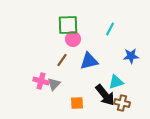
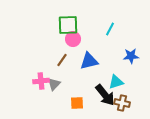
pink cross: rotated 21 degrees counterclockwise
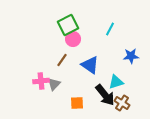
green square: rotated 25 degrees counterclockwise
blue triangle: moved 1 px right, 4 px down; rotated 48 degrees clockwise
brown cross: rotated 21 degrees clockwise
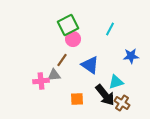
gray triangle: moved 9 px up; rotated 40 degrees clockwise
orange square: moved 4 px up
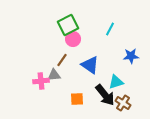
brown cross: moved 1 px right
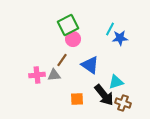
blue star: moved 11 px left, 18 px up
pink cross: moved 4 px left, 6 px up
black arrow: moved 1 px left
brown cross: rotated 14 degrees counterclockwise
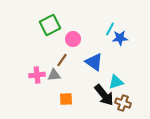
green square: moved 18 px left
blue triangle: moved 4 px right, 3 px up
orange square: moved 11 px left
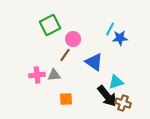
brown line: moved 3 px right, 5 px up
black arrow: moved 3 px right, 1 px down
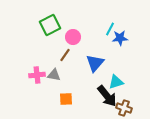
pink circle: moved 2 px up
blue triangle: moved 1 px right, 1 px down; rotated 36 degrees clockwise
gray triangle: rotated 16 degrees clockwise
brown cross: moved 1 px right, 5 px down
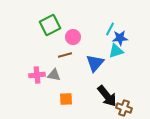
brown line: rotated 40 degrees clockwise
cyan triangle: moved 31 px up
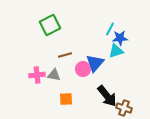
pink circle: moved 10 px right, 32 px down
